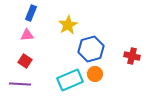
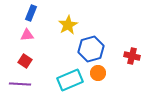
orange circle: moved 3 px right, 1 px up
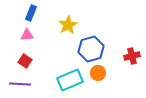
red cross: rotated 28 degrees counterclockwise
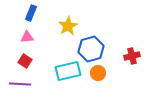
yellow star: moved 1 px down
pink triangle: moved 2 px down
cyan rectangle: moved 2 px left, 9 px up; rotated 10 degrees clockwise
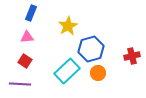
cyan rectangle: moved 1 px left; rotated 30 degrees counterclockwise
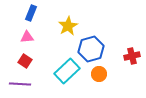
orange circle: moved 1 px right, 1 px down
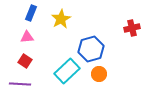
yellow star: moved 7 px left, 7 px up
red cross: moved 28 px up
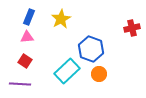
blue rectangle: moved 2 px left, 4 px down
blue hexagon: rotated 25 degrees counterclockwise
